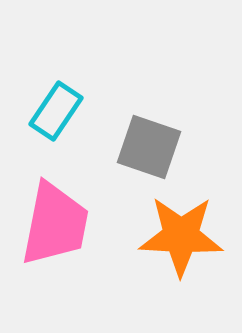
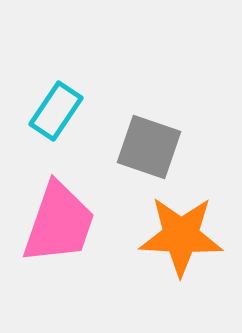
pink trapezoid: moved 4 px right, 1 px up; rotated 8 degrees clockwise
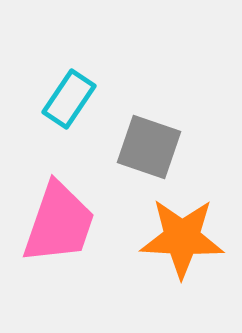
cyan rectangle: moved 13 px right, 12 px up
orange star: moved 1 px right, 2 px down
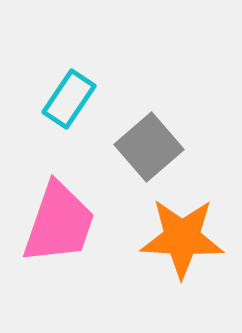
gray square: rotated 30 degrees clockwise
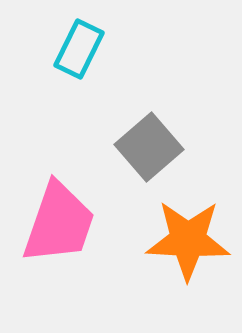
cyan rectangle: moved 10 px right, 50 px up; rotated 8 degrees counterclockwise
orange star: moved 6 px right, 2 px down
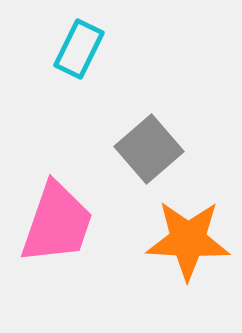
gray square: moved 2 px down
pink trapezoid: moved 2 px left
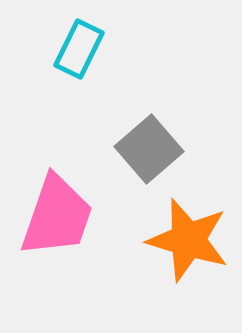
pink trapezoid: moved 7 px up
orange star: rotated 14 degrees clockwise
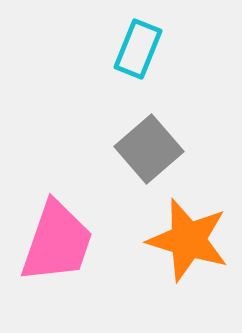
cyan rectangle: moved 59 px right; rotated 4 degrees counterclockwise
pink trapezoid: moved 26 px down
